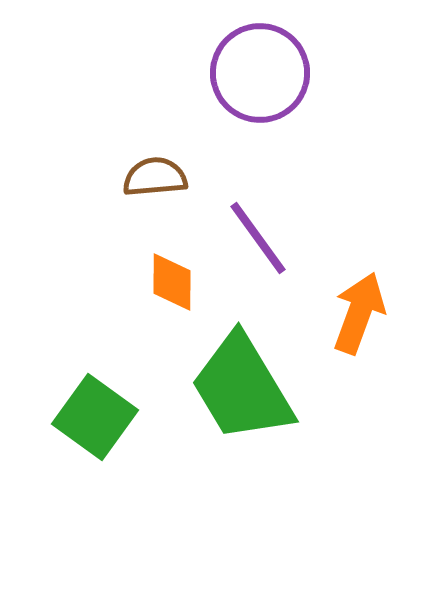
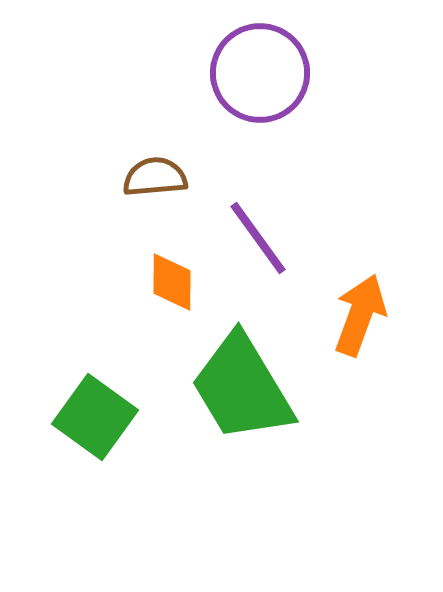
orange arrow: moved 1 px right, 2 px down
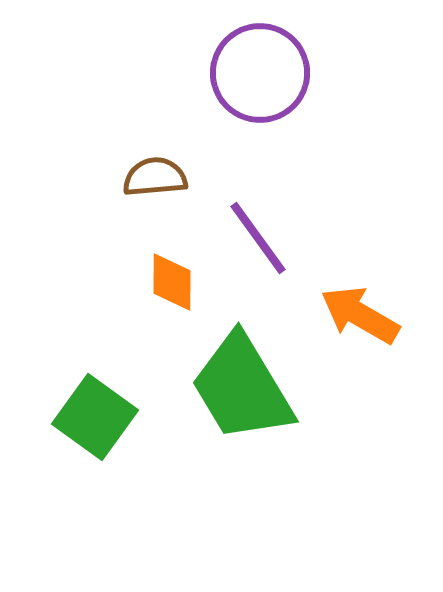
orange arrow: rotated 80 degrees counterclockwise
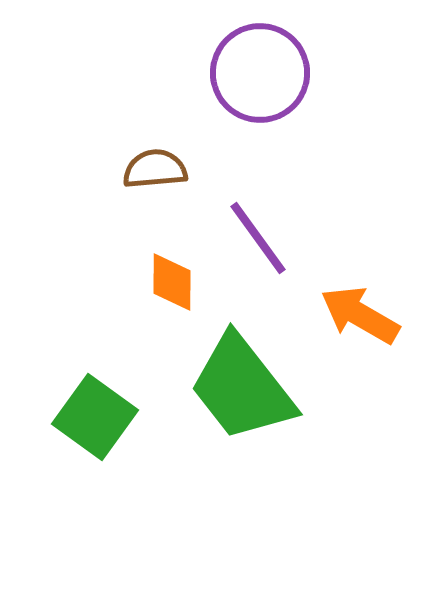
brown semicircle: moved 8 px up
green trapezoid: rotated 7 degrees counterclockwise
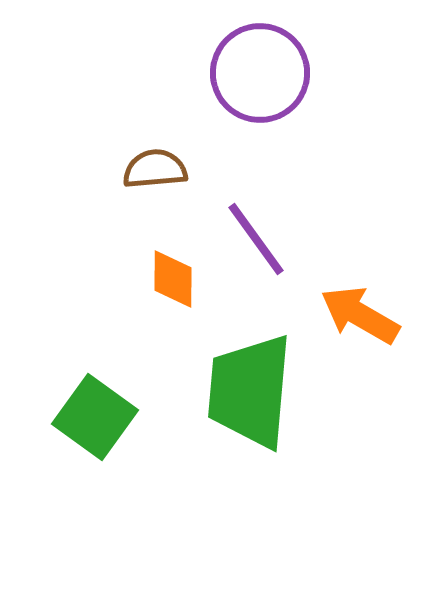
purple line: moved 2 px left, 1 px down
orange diamond: moved 1 px right, 3 px up
green trapezoid: moved 8 px right, 3 px down; rotated 43 degrees clockwise
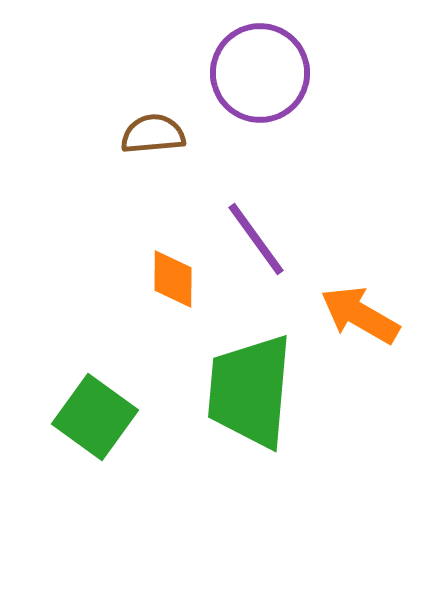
brown semicircle: moved 2 px left, 35 px up
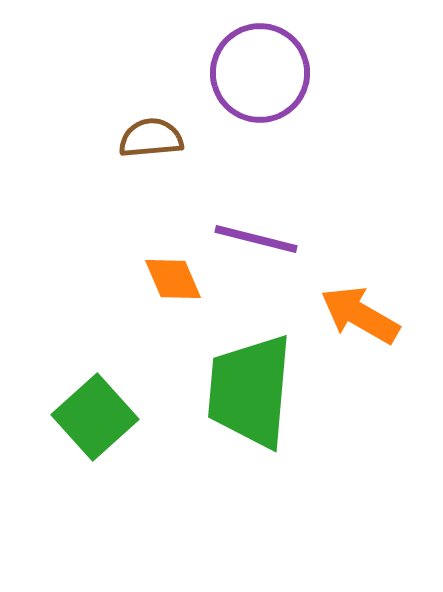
brown semicircle: moved 2 px left, 4 px down
purple line: rotated 40 degrees counterclockwise
orange diamond: rotated 24 degrees counterclockwise
green square: rotated 12 degrees clockwise
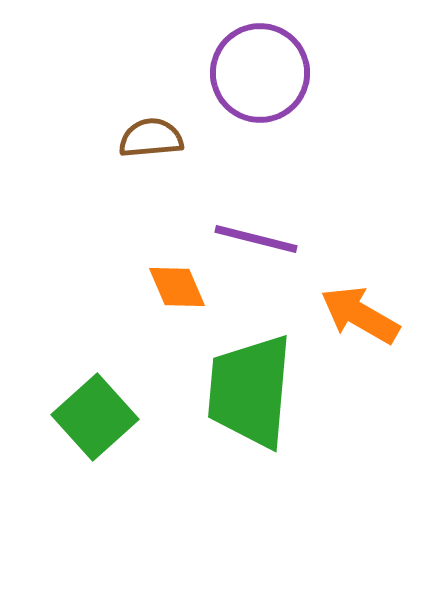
orange diamond: moved 4 px right, 8 px down
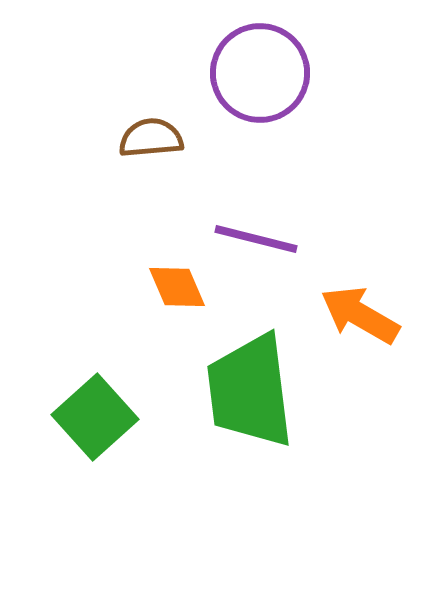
green trapezoid: rotated 12 degrees counterclockwise
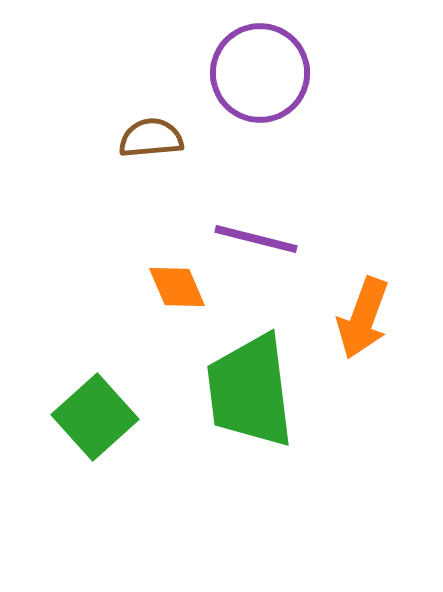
orange arrow: moved 3 px right, 3 px down; rotated 100 degrees counterclockwise
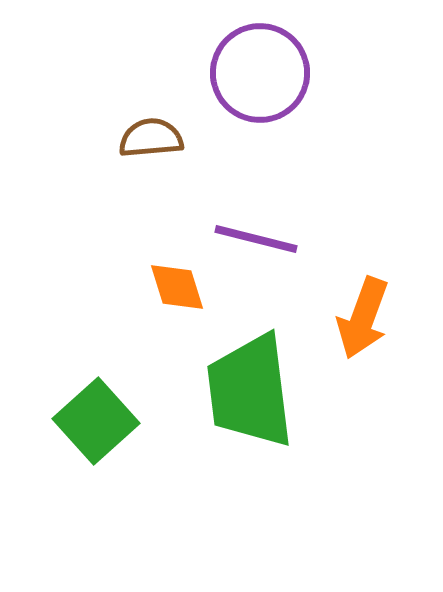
orange diamond: rotated 6 degrees clockwise
green square: moved 1 px right, 4 px down
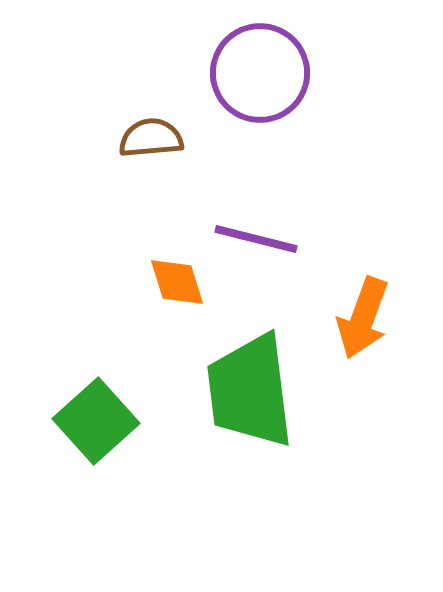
orange diamond: moved 5 px up
